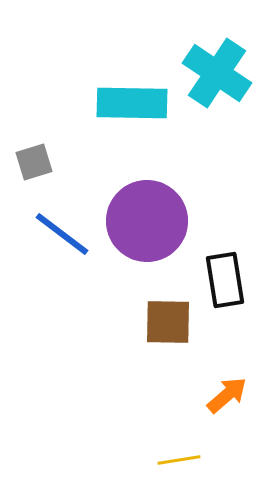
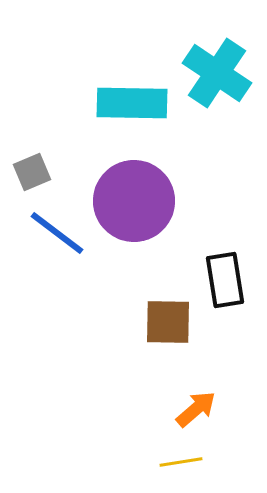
gray square: moved 2 px left, 10 px down; rotated 6 degrees counterclockwise
purple circle: moved 13 px left, 20 px up
blue line: moved 5 px left, 1 px up
orange arrow: moved 31 px left, 14 px down
yellow line: moved 2 px right, 2 px down
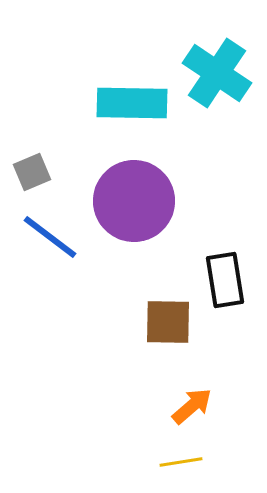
blue line: moved 7 px left, 4 px down
orange arrow: moved 4 px left, 3 px up
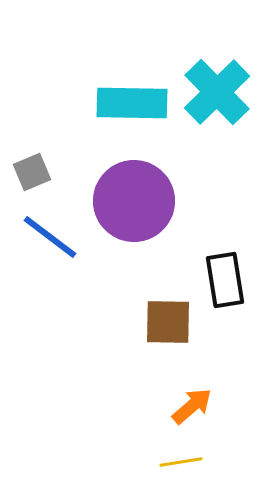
cyan cross: moved 19 px down; rotated 12 degrees clockwise
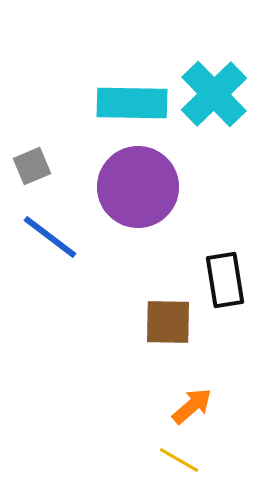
cyan cross: moved 3 px left, 2 px down
gray square: moved 6 px up
purple circle: moved 4 px right, 14 px up
yellow line: moved 2 px left, 2 px up; rotated 39 degrees clockwise
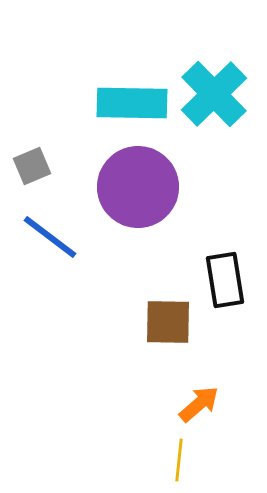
orange arrow: moved 7 px right, 2 px up
yellow line: rotated 66 degrees clockwise
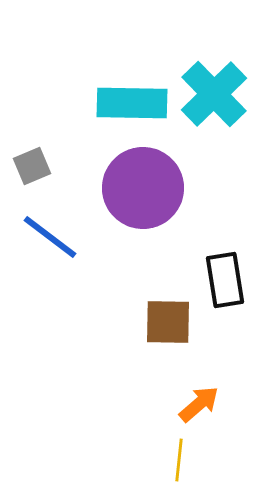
purple circle: moved 5 px right, 1 px down
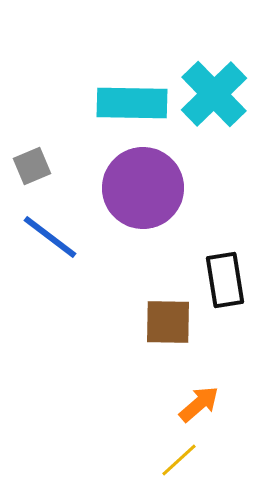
yellow line: rotated 42 degrees clockwise
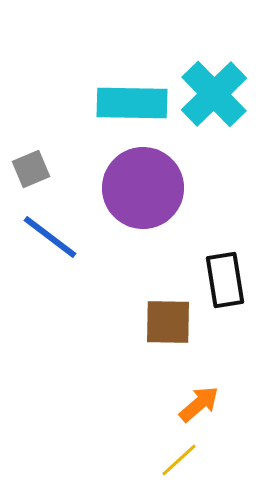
gray square: moved 1 px left, 3 px down
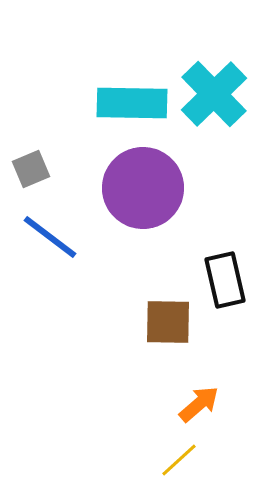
black rectangle: rotated 4 degrees counterclockwise
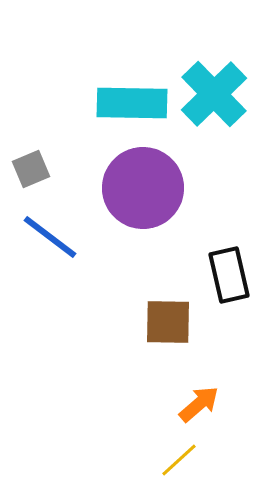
black rectangle: moved 4 px right, 5 px up
